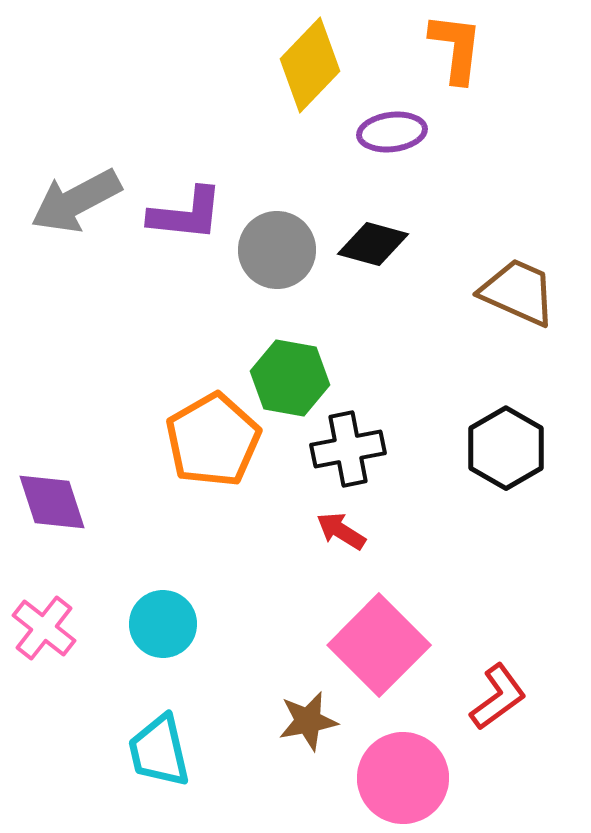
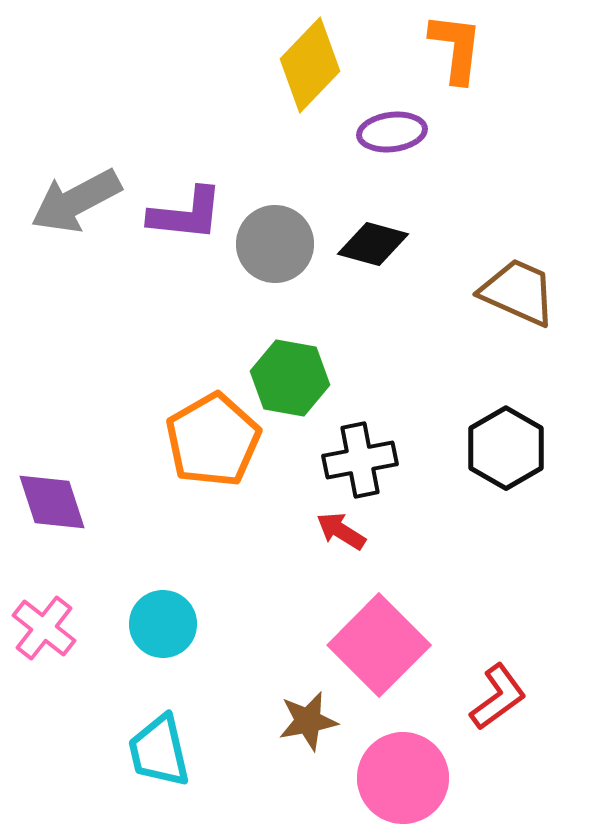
gray circle: moved 2 px left, 6 px up
black cross: moved 12 px right, 11 px down
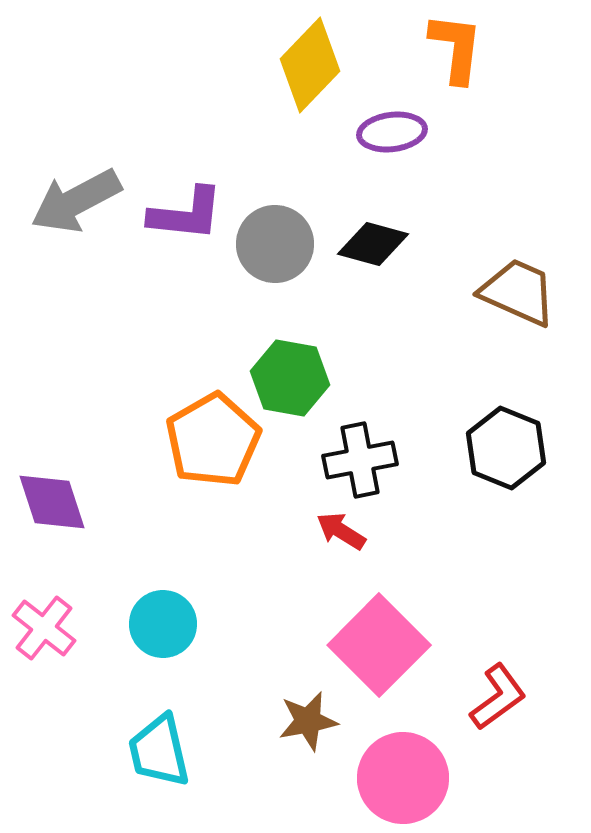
black hexagon: rotated 8 degrees counterclockwise
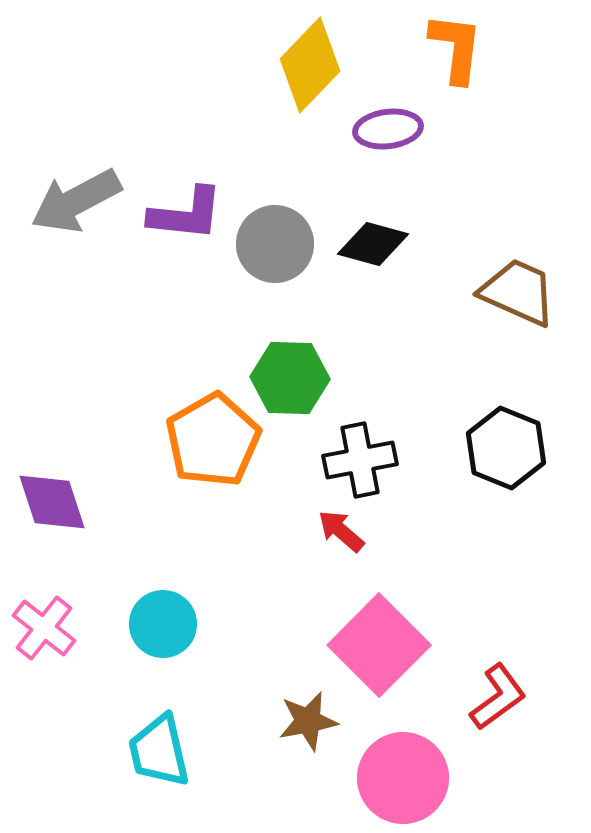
purple ellipse: moved 4 px left, 3 px up
green hexagon: rotated 8 degrees counterclockwise
red arrow: rotated 9 degrees clockwise
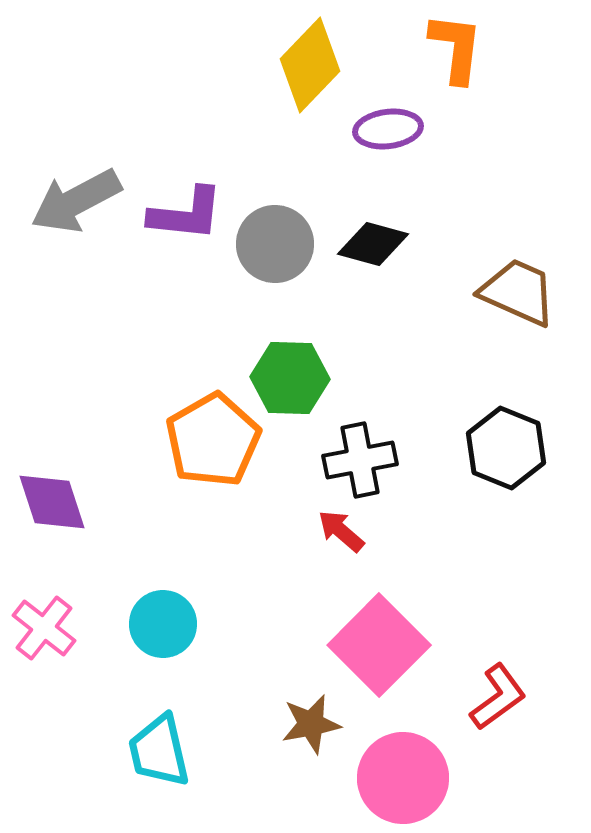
brown star: moved 3 px right, 3 px down
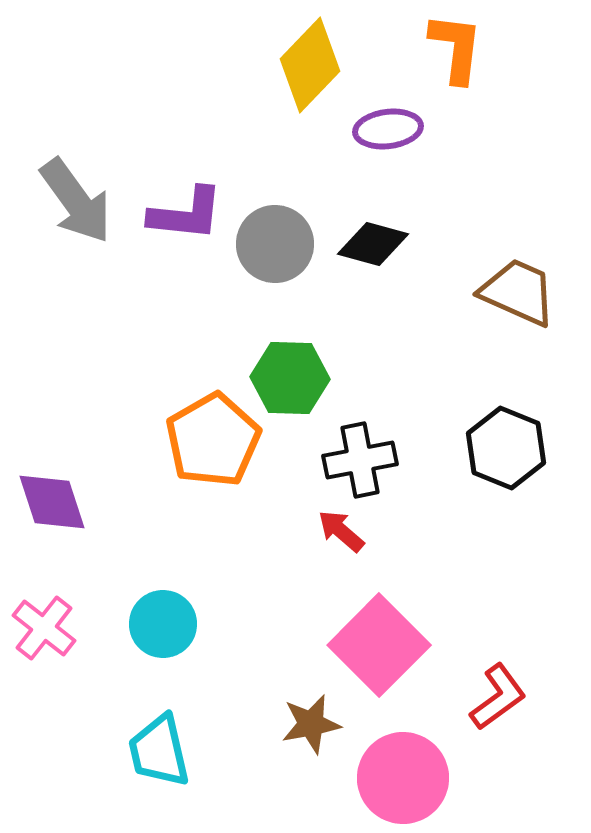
gray arrow: rotated 98 degrees counterclockwise
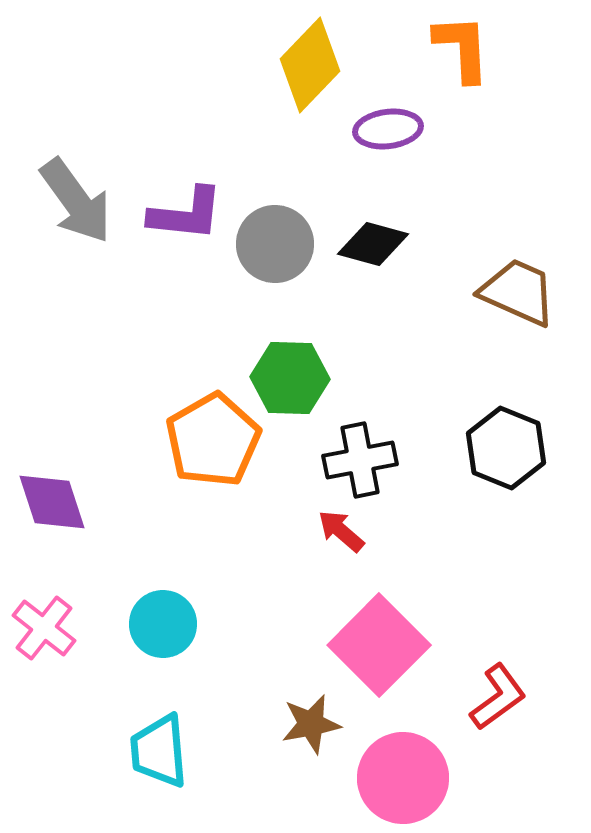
orange L-shape: moved 6 px right; rotated 10 degrees counterclockwise
cyan trapezoid: rotated 8 degrees clockwise
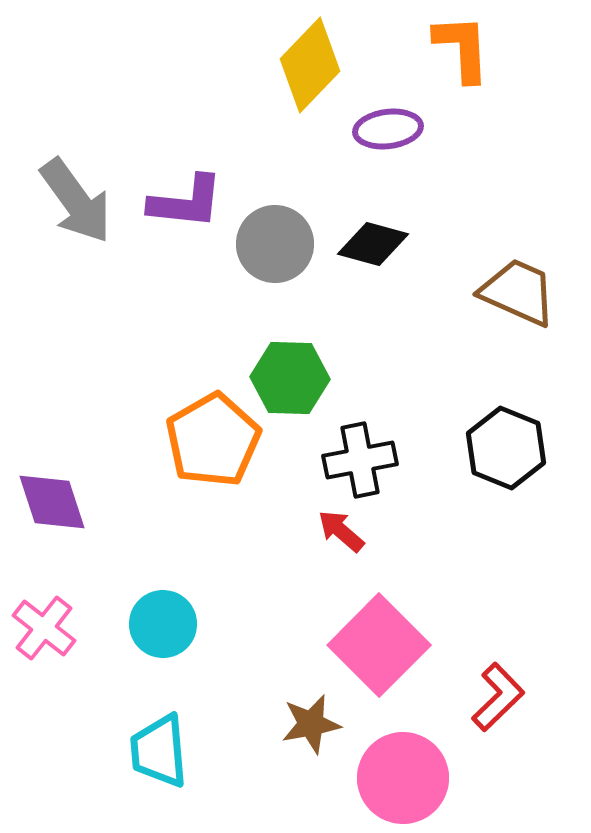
purple L-shape: moved 12 px up
red L-shape: rotated 8 degrees counterclockwise
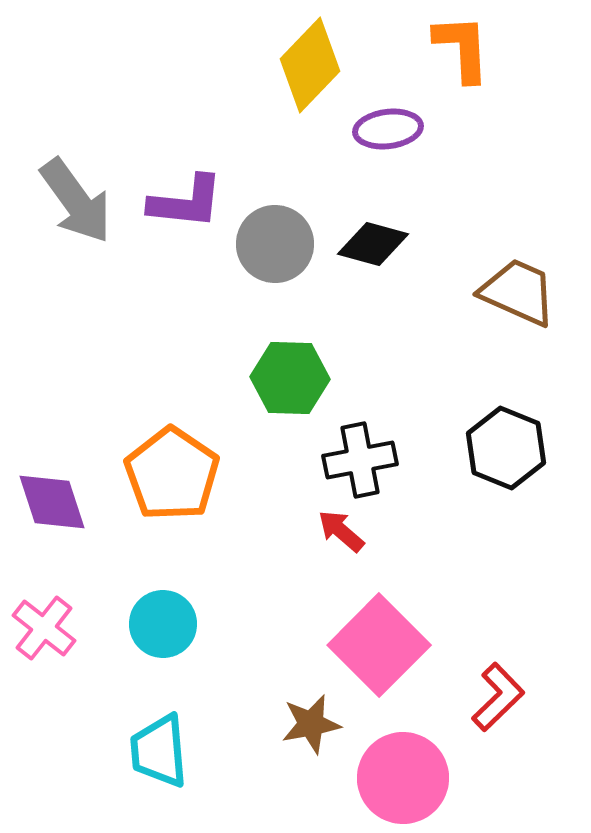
orange pentagon: moved 41 px left, 34 px down; rotated 8 degrees counterclockwise
